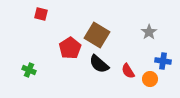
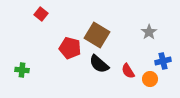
red square: rotated 24 degrees clockwise
red pentagon: rotated 25 degrees counterclockwise
blue cross: rotated 21 degrees counterclockwise
green cross: moved 7 px left; rotated 16 degrees counterclockwise
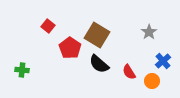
red square: moved 7 px right, 12 px down
red pentagon: rotated 20 degrees clockwise
blue cross: rotated 28 degrees counterclockwise
red semicircle: moved 1 px right, 1 px down
orange circle: moved 2 px right, 2 px down
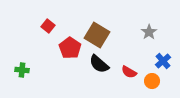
red semicircle: rotated 28 degrees counterclockwise
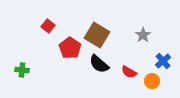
gray star: moved 6 px left, 3 px down
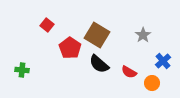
red square: moved 1 px left, 1 px up
orange circle: moved 2 px down
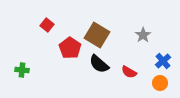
orange circle: moved 8 px right
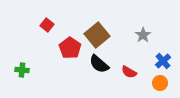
brown square: rotated 20 degrees clockwise
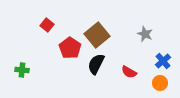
gray star: moved 2 px right, 1 px up; rotated 14 degrees counterclockwise
black semicircle: moved 3 px left; rotated 75 degrees clockwise
